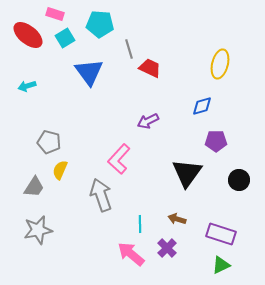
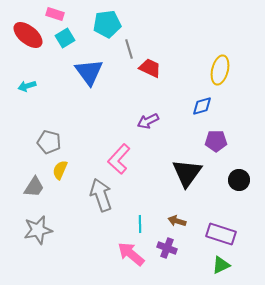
cyan pentagon: moved 7 px right; rotated 12 degrees counterclockwise
yellow ellipse: moved 6 px down
brown arrow: moved 2 px down
purple cross: rotated 24 degrees counterclockwise
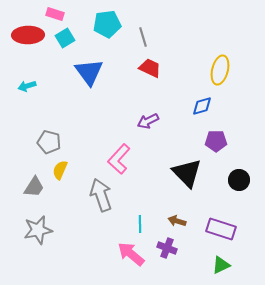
red ellipse: rotated 40 degrees counterclockwise
gray line: moved 14 px right, 12 px up
black triangle: rotated 20 degrees counterclockwise
purple rectangle: moved 5 px up
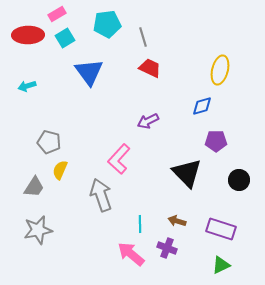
pink rectangle: moved 2 px right; rotated 48 degrees counterclockwise
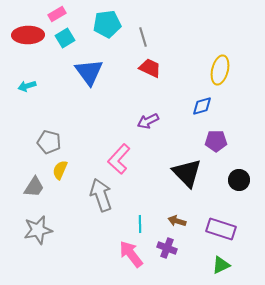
pink arrow: rotated 12 degrees clockwise
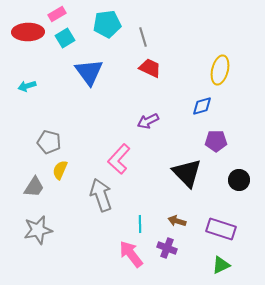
red ellipse: moved 3 px up
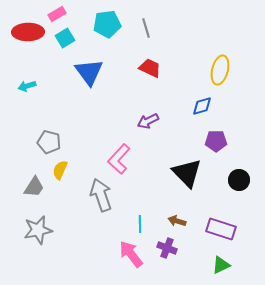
gray line: moved 3 px right, 9 px up
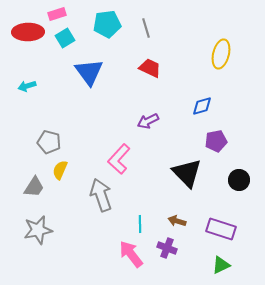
pink rectangle: rotated 12 degrees clockwise
yellow ellipse: moved 1 px right, 16 px up
purple pentagon: rotated 10 degrees counterclockwise
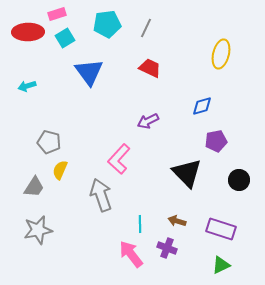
gray line: rotated 42 degrees clockwise
